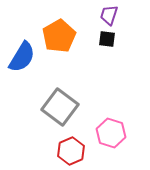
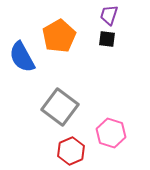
blue semicircle: rotated 120 degrees clockwise
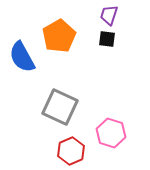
gray square: rotated 12 degrees counterclockwise
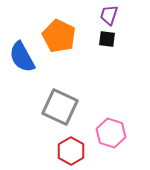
orange pentagon: rotated 16 degrees counterclockwise
red hexagon: rotated 8 degrees counterclockwise
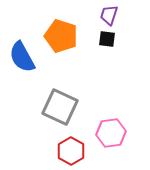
orange pentagon: moved 2 px right; rotated 8 degrees counterclockwise
pink hexagon: rotated 24 degrees counterclockwise
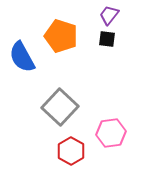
purple trapezoid: rotated 20 degrees clockwise
gray square: rotated 18 degrees clockwise
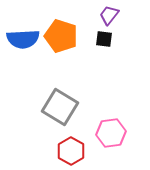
black square: moved 3 px left
blue semicircle: moved 1 px right, 18 px up; rotated 64 degrees counterclockwise
gray square: rotated 12 degrees counterclockwise
